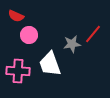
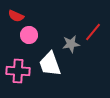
red line: moved 2 px up
gray star: moved 1 px left
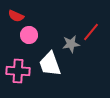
red line: moved 2 px left
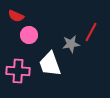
red line: rotated 12 degrees counterclockwise
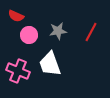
gray star: moved 13 px left, 13 px up
pink cross: rotated 20 degrees clockwise
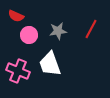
red line: moved 3 px up
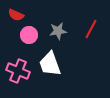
red semicircle: moved 1 px up
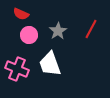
red semicircle: moved 5 px right, 1 px up
gray star: rotated 24 degrees counterclockwise
pink cross: moved 1 px left, 2 px up
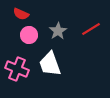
red line: rotated 30 degrees clockwise
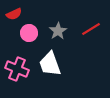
red semicircle: moved 7 px left; rotated 49 degrees counterclockwise
pink circle: moved 2 px up
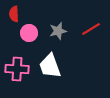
red semicircle: rotated 112 degrees clockwise
gray star: rotated 18 degrees clockwise
white trapezoid: moved 2 px down
pink cross: rotated 20 degrees counterclockwise
